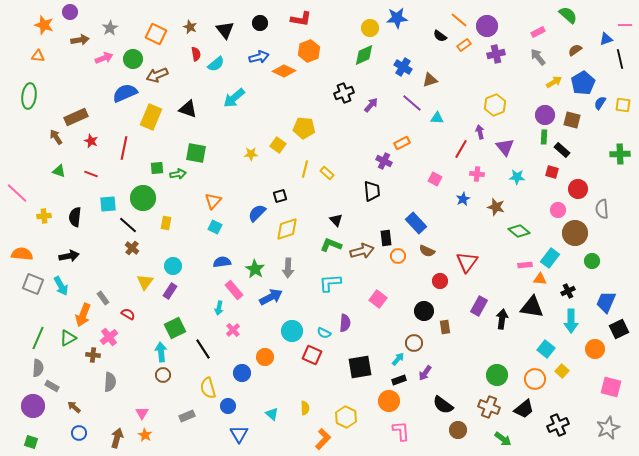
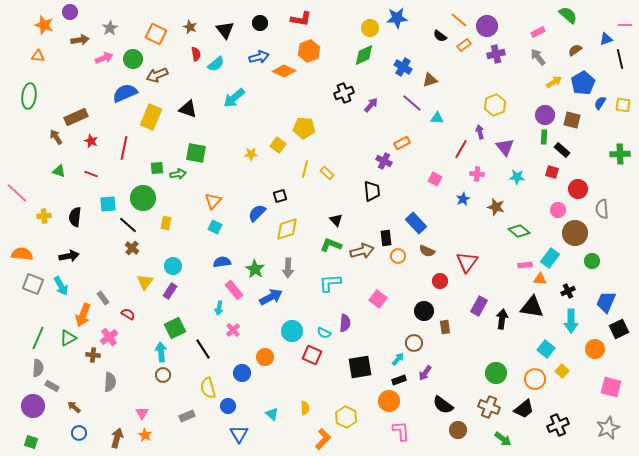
green circle at (497, 375): moved 1 px left, 2 px up
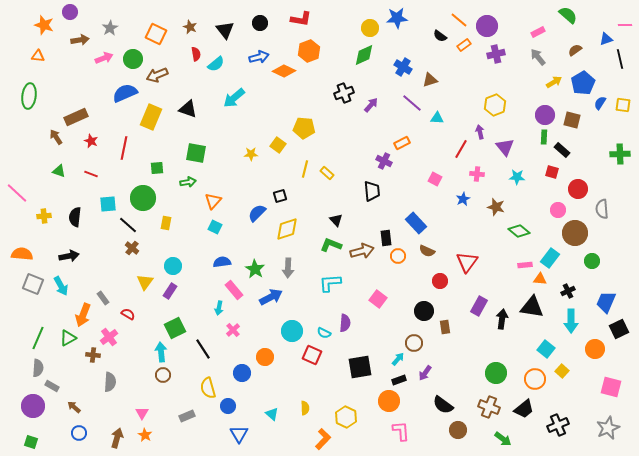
green arrow at (178, 174): moved 10 px right, 8 px down
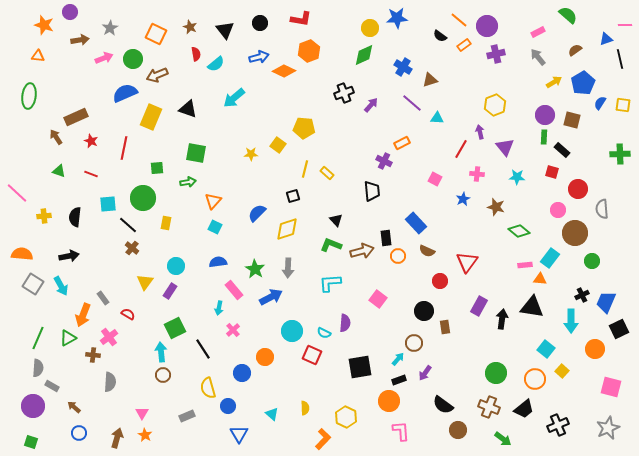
black square at (280, 196): moved 13 px right
blue semicircle at (222, 262): moved 4 px left
cyan circle at (173, 266): moved 3 px right
gray square at (33, 284): rotated 10 degrees clockwise
black cross at (568, 291): moved 14 px right, 4 px down
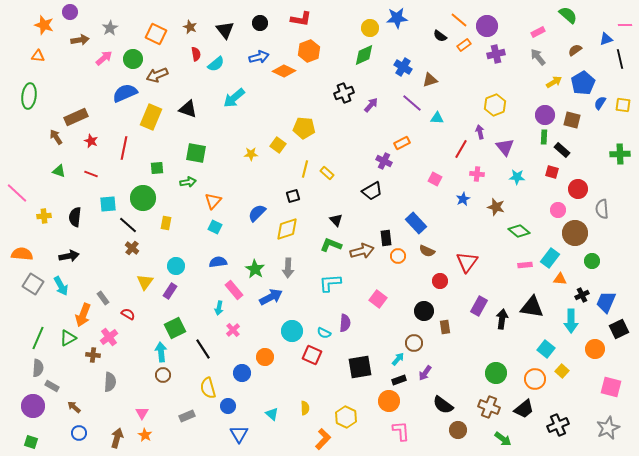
pink arrow at (104, 58): rotated 18 degrees counterclockwise
black trapezoid at (372, 191): rotated 65 degrees clockwise
orange triangle at (540, 279): moved 20 px right
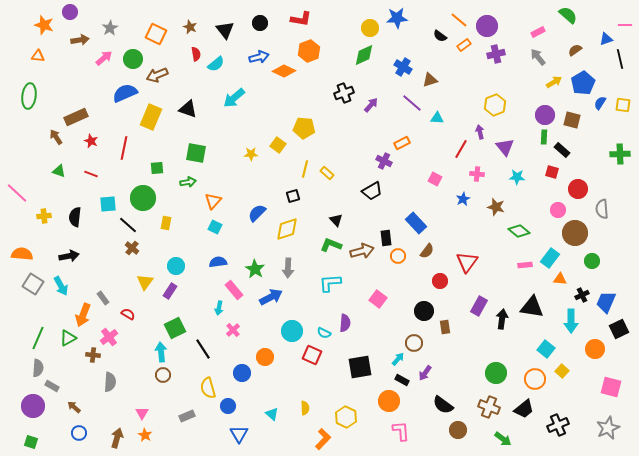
brown semicircle at (427, 251): rotated 77 degrees counterclockwise
black rectangle at (399, 380): moved 3 px right; rotated 48 degrees clockwise
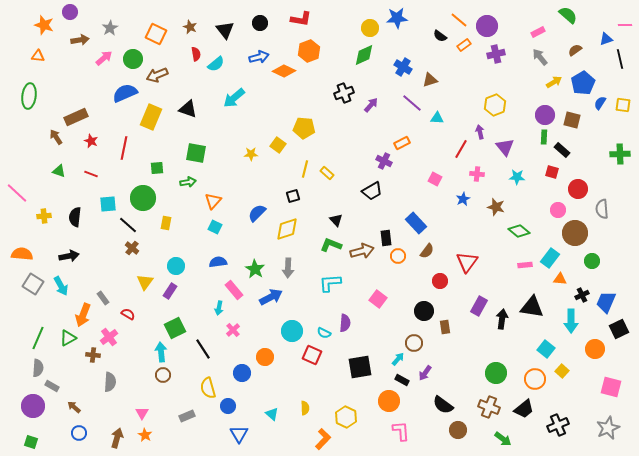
gray arrow at (538, 57): moved 2 px right
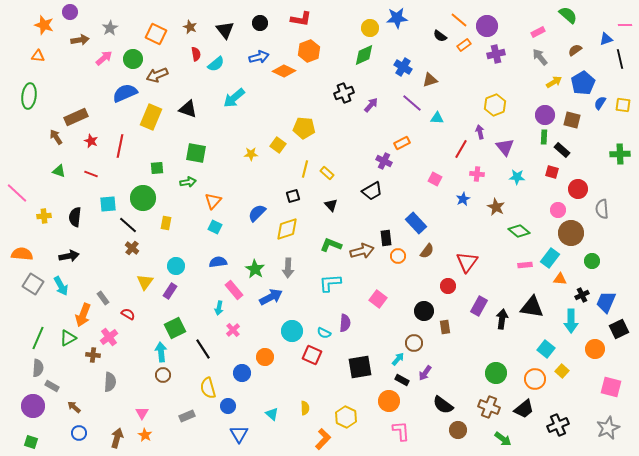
red line at (124, 148): moved 4 px left, 2 px up
brown star at (496, 207): rotated 12 degrees clockwise
black triangle at (336, 220): moved 5 px left, 15 px up
brown circle at (575, 233): moved 4 px left
red circle at (440, 281): moved 8 px right, 5 px down
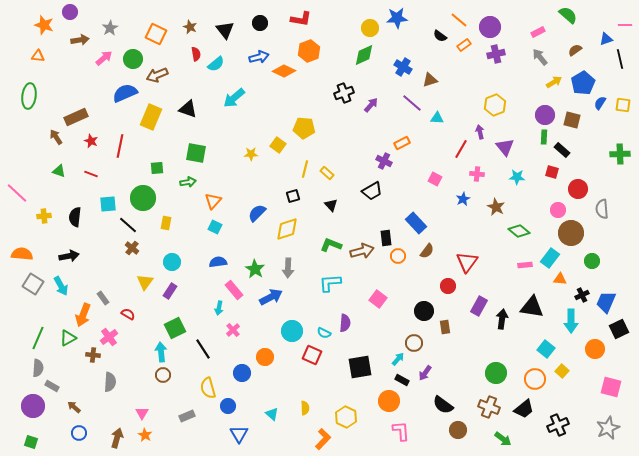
purple circle at (487, 26): moved 3 px right, 1 px down
cyan circle at (176, 266): moved 4 px left, 4 px up
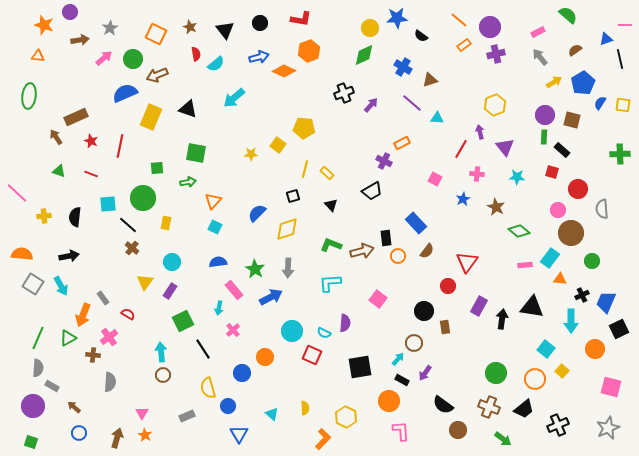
black semicircle at (440, 36): moved 19 px left
green square at (175, 328): moved 8 px right, 7 px up
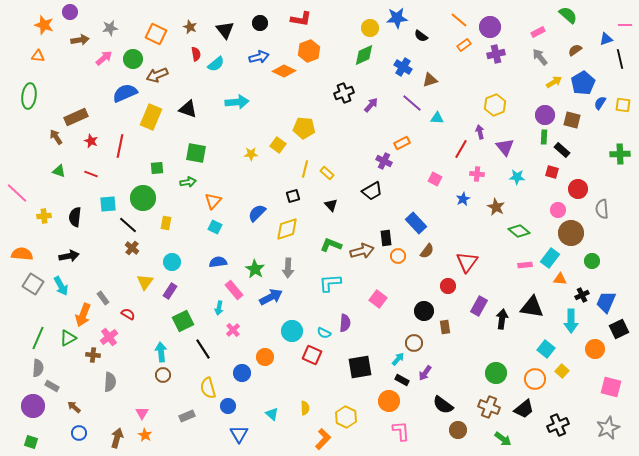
gray star at (110, 28): rotated 21 degrees clockwise
cyan arrow at (234, 98): moved 3 px right, 4 px down; rotated 145 degrees counterclockwise
